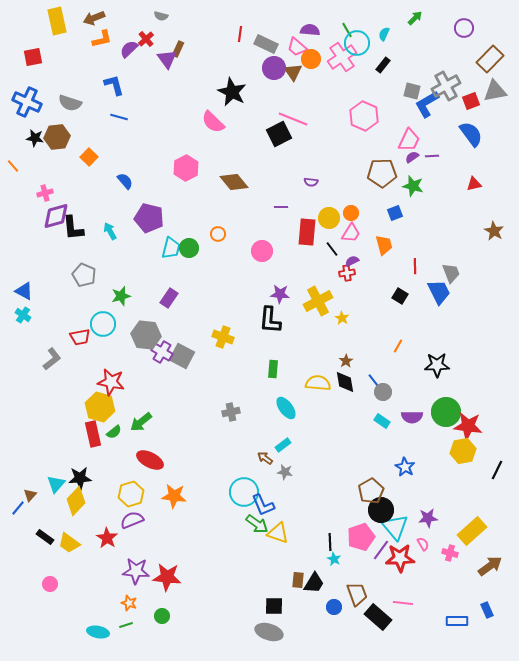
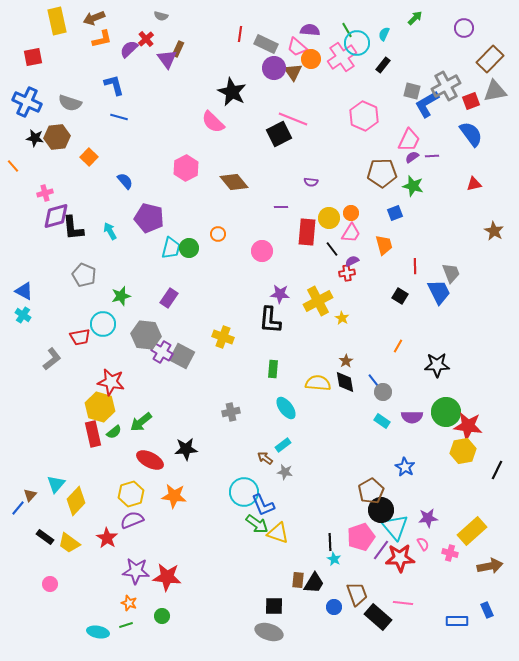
black star at (80, 478): moved 106 px right, 29 px up
brown arrow at (490, 566): rotated 25 degrees clockwise
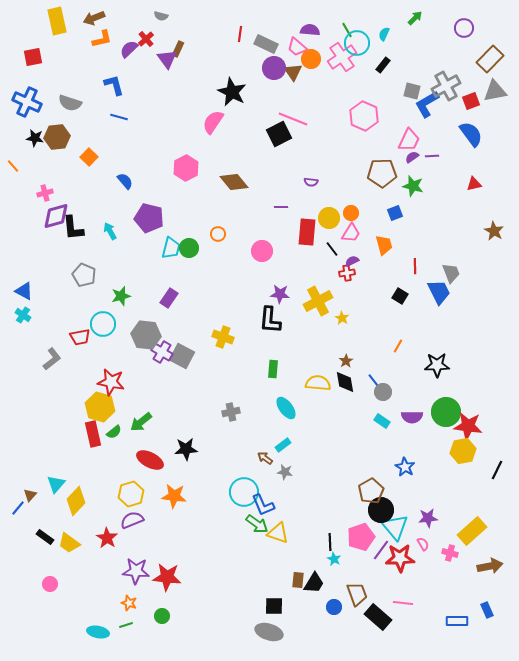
pink semicircle at (213, 122): rotated 80 degrees clockwise
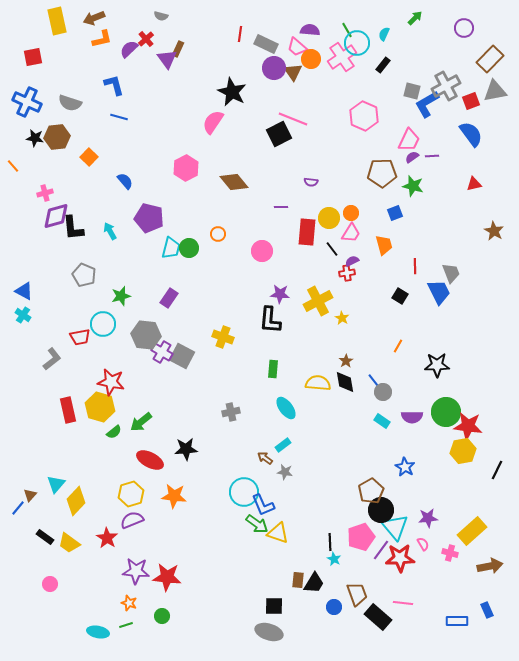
red rectangle at (93, 434): moved 25 px left, 24 px up
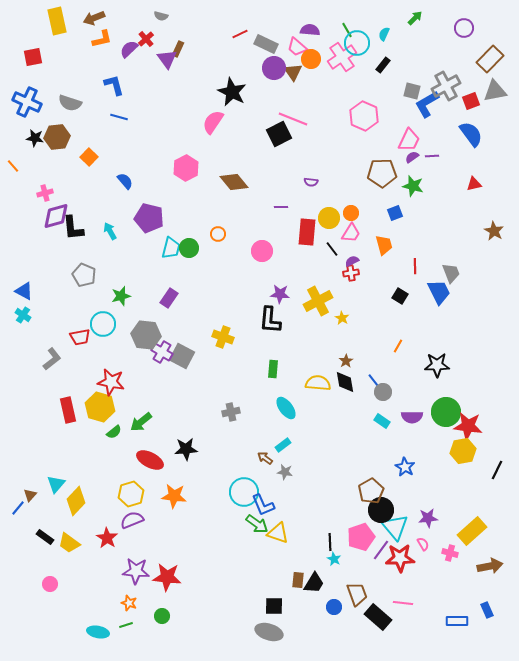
red line at (240, 34): rotated 56 degrees clockwise
red cross at (347, 273): moved 4 px right
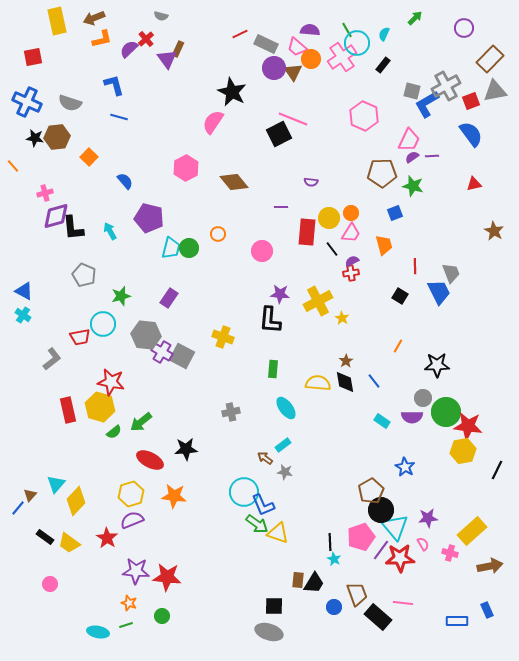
gray circle at (383, 392): moved 40 px right, 6 px down
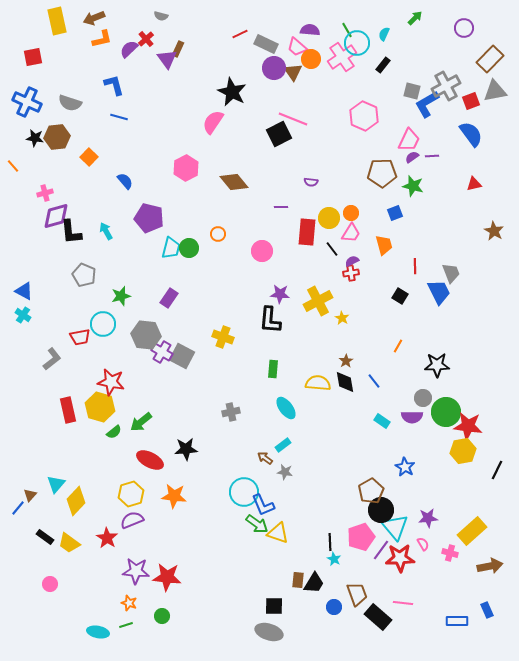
black L-shape at (73, 228): moved 2 px left, 4 px down
cyan arrow at (110, 231): moved 4 px left
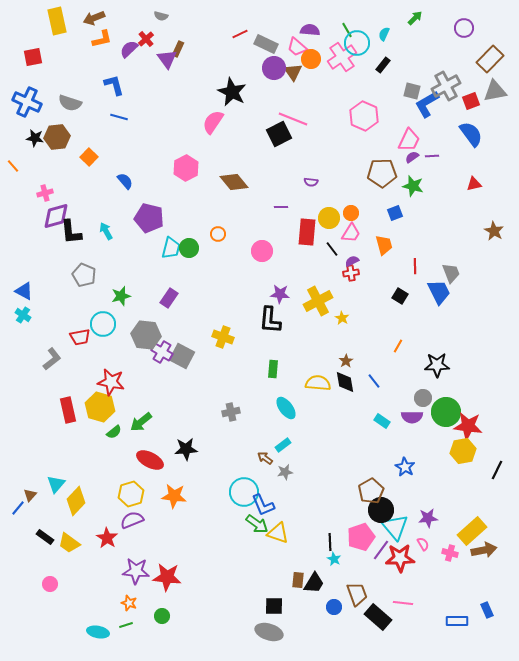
gray star at (285, 472): rotated 21 degrees counterclockwise
brown arrow at (490, 566): moved 6 px left, 16 px up
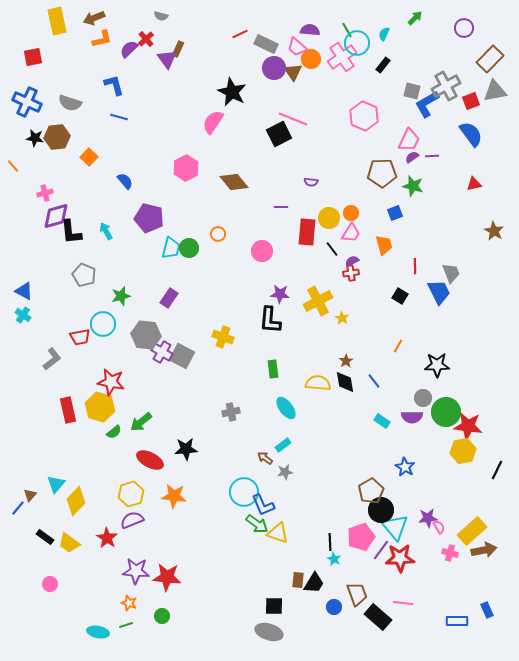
green rectangle at (273, 369): rotated 12 degrees counterclockwise
pink semicircle at (423, 544): moved 16 px right, 17 px up
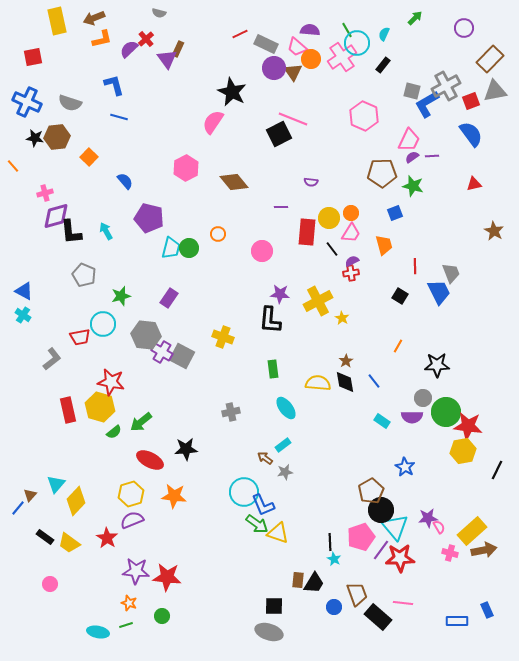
gray semicircle at (161, 16): moved 2 px left, 3 px up
